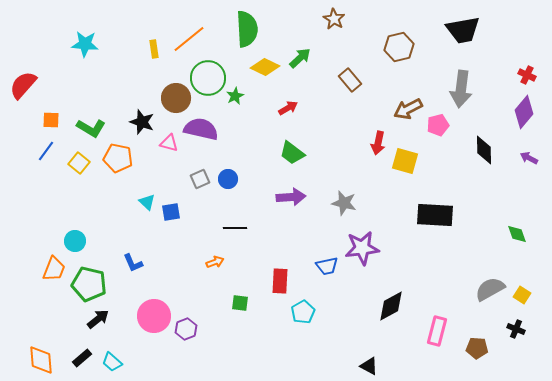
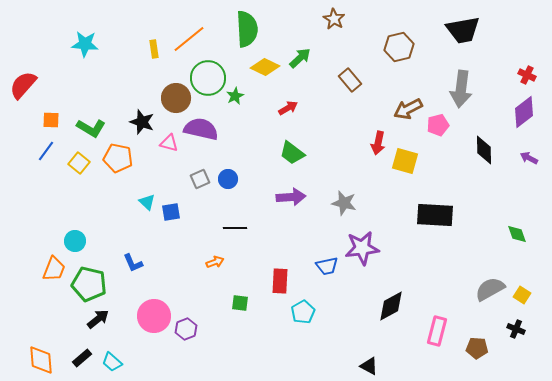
purple diamond at (524, 112): rotated 12 degrees clockwise
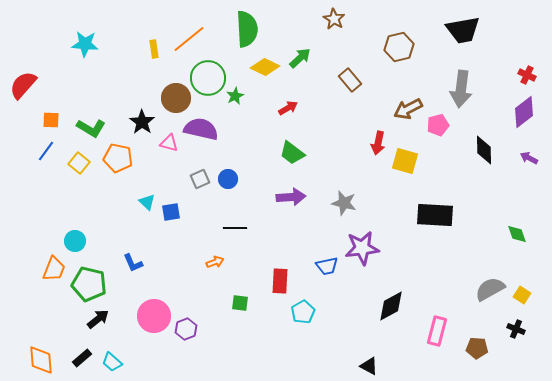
black star at (142, 122): rotated 15 degrees clockwise
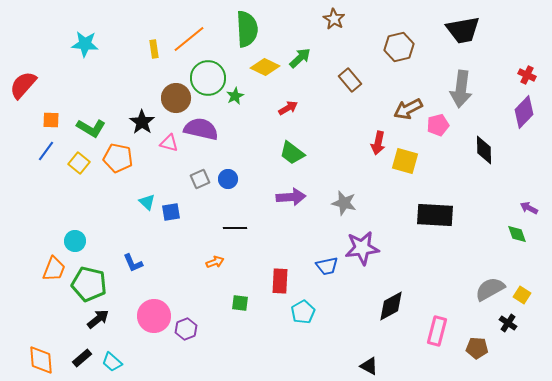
purple diamond at (524, 112): rotated 8 degrees counterclockwise
purple arrow at (529, 158): moved 50 px down
black cross at (516, 329): moved 8 px left, 6 px up; rotated 12 degrees clockwise
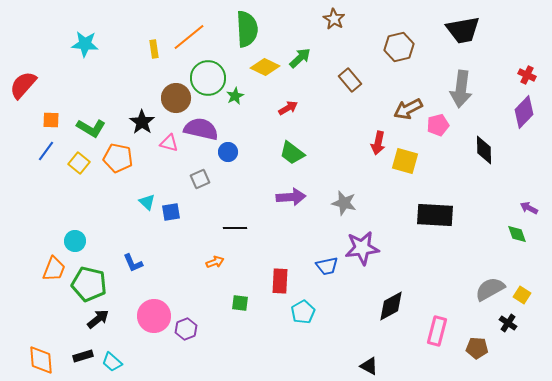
orange line at (189, 39): moved 2 px up
blue circle at (228, 179): moved 27 px up
black rectangle at (82, 358): moved 1 px right, 2 px up; rotated 24 degrees clockwise
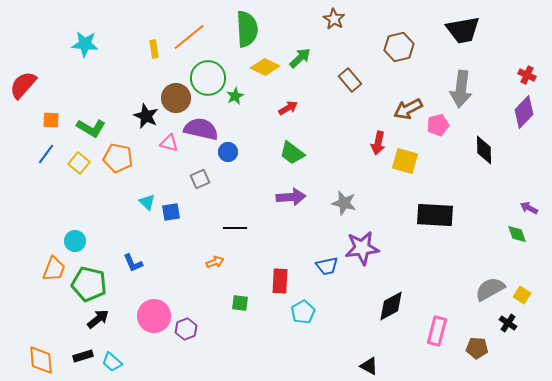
black star at (142, 122): moved 4 px right, 6 px up; rotated 10 degrees counterclockwise
blue line at (46, 151): moved 3 px down
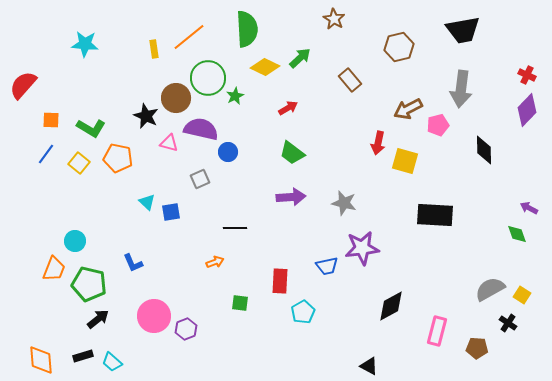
purple diamond at (524, 112): moved 3 px right, 2 px up
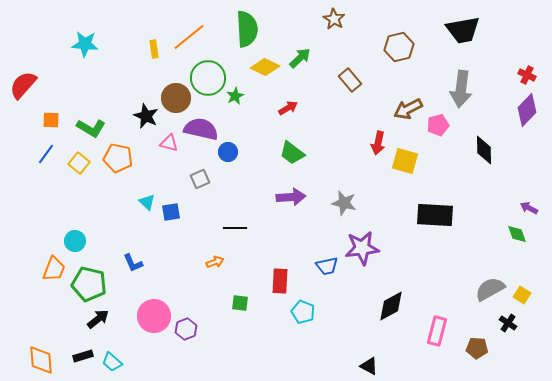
cyan pentagon at (303, 312): rotated 20 degrees counterclockwise
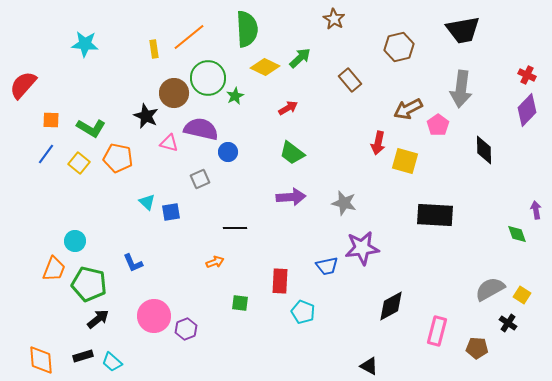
brown circle at (176, 98): moved 2 px left, 5 px up
pink pentagon at (438, 125): rotated 20 degrees counterclockwise
purple arrow at (529, 208): moved 7 px right, 2 px down; rotated 54 degrees clockwise
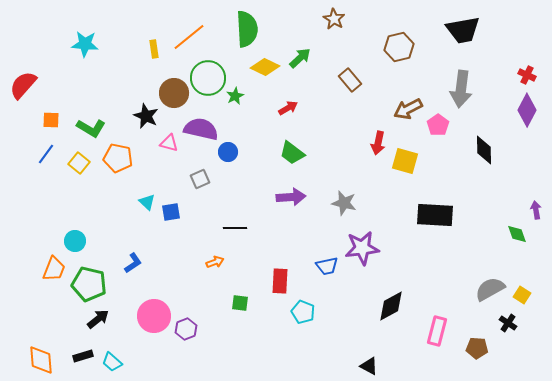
purple diamond at (527, 110): rotated 16 degrees counterclockwise
blue L-shape at (133, 263): rotated 100 degrees counterclockwise
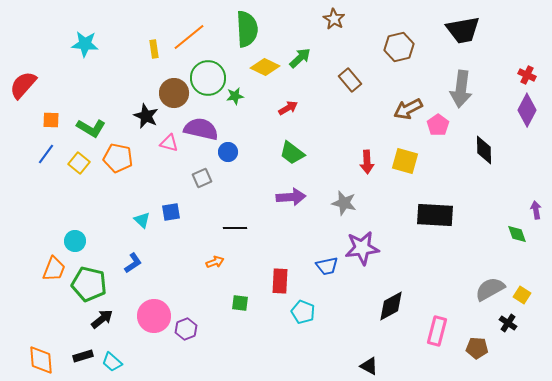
green star at (235, 96): rotated 18 degrees clockwise
red arrow at (378, 143): moved 11 px left, 19 px down; rotated 15 degrees counterclockwise
gray square at (200, 179): moved 2 px right, 1 px up
cyan triangle at (147, 202): moved 5 px left, 18 px down
black arrow at (98, 319): moved 4 px right
